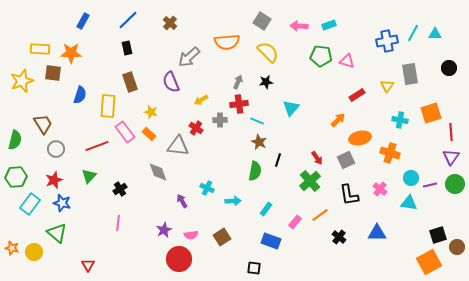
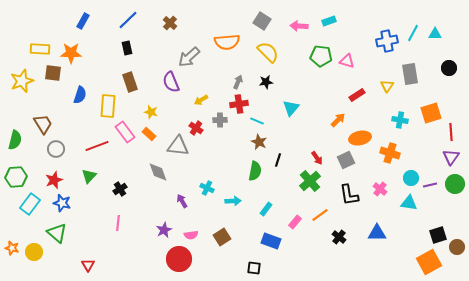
cyan rectangle at (329, 25): moved 4 px up
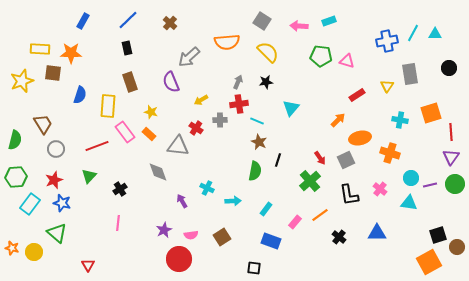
red arrow at (317, 158): moved 3 px right
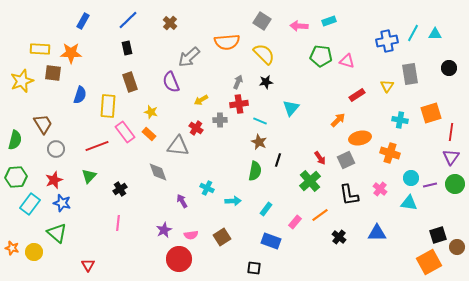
yellow semicircle at (268, 52): moved 4 px left, 2 px down
cyan line at (257, 121): moved 3 px right
red line at (451, 132): rotated 12 degrees clockwise
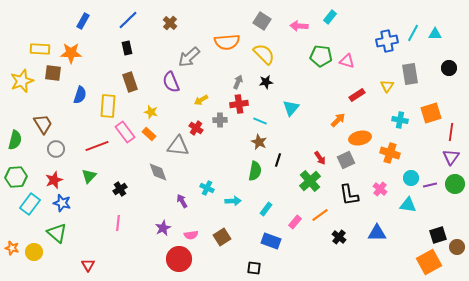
cyan rectangle at (329, 21): moved 1 px right, 4 px up; rotated 32 degrees counterclockwise
cyan triangle at (409, 203): moved 1 px left, 2 px down
purple star at (164, 230): moved 1 px left, 2 px up
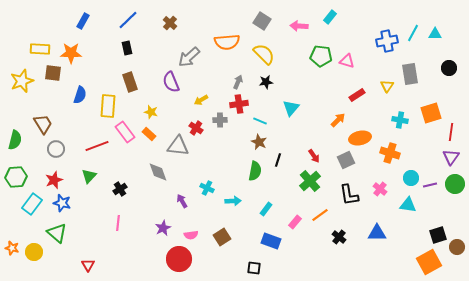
red arrow at (320, 158): moved 6 px left, 2 px up
cyan rectangle at (30, 204): moved 2 px right
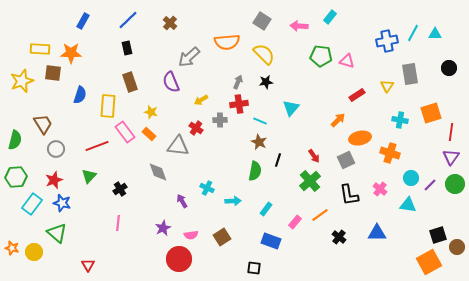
purple line at (430, 185): rotated 32 degrees counterclockwise
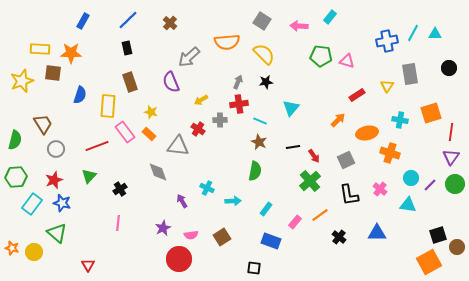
red cross at (196, 128): moved 2 px right, 1 px down
orange ellipse at (360, 138): moved 7 px right, 5 px up
black line at (278, 160): moved 15 px right, 13 px up; rotated 64 degrees clockwise
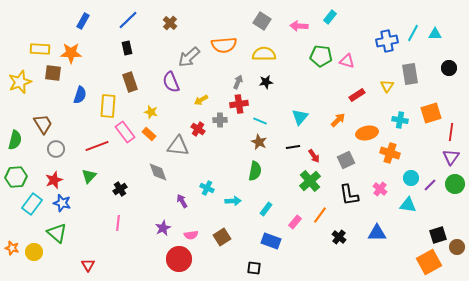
orange semicircle at (227, 42): moved 3 px left, 3 px down
yellow semicircle at (264, 54): rotated 45 degrees counterclockwise
yellow star at (22, 81): moved 2 px left, 1 px down
cyan triangle at (291, 108): moved 9 px right, 9 px down
orange line at (320, 215): rotated 18 degrees counterclockwise
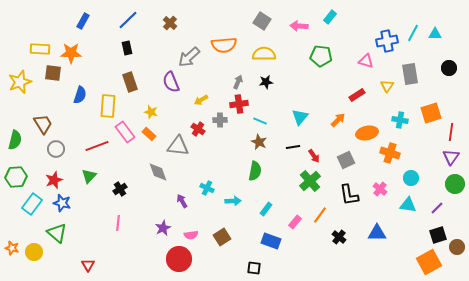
pink triangle at (347, 61): moved 19 px right
purple line at (430, 185): moved 7 px right, 23 px down
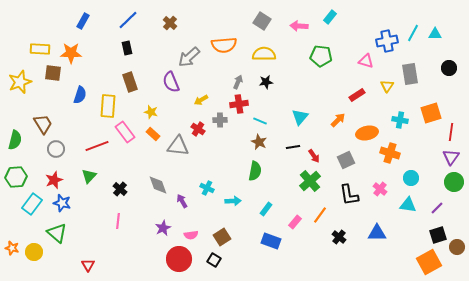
orange rectangle at (149, 134): moved 4 px right
gray diamond at (158, 172): moved 13 px down
green circle at (455, 184): moved 1 px left, 2 px up
black cross at (120, 189): rotated 16 degrees counterclockwise
pink line at (118, 223): moved 2 px up
black square at (254, 268): moved 40 px left, 8 px up; rotated 24 degrees clockwise
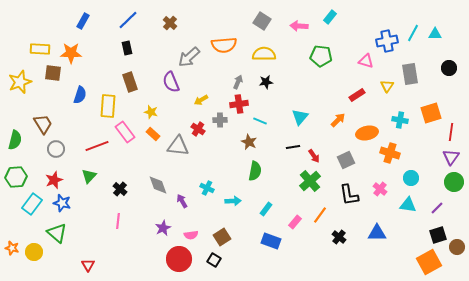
brown star at (259, 142): moved 10 px left
